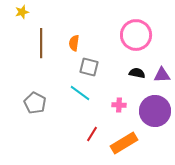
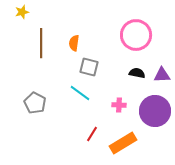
orange rectangle: moved 1 px left
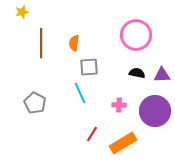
gray square: rotated 18 degrees counterclockwise
cyan line: rotated 30 degrees clockwise
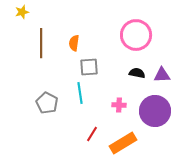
cyan line: rotated 15 degrees clockwise
gray pentagon: moved 12 px right
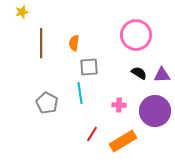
black semicircle: moved 2 px right; rotated 21 degrees clockwise
orange rectangle: moved 2 px up
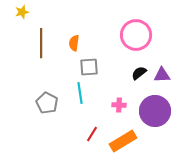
black semicircle: rotated 70 degrees counterclockwise
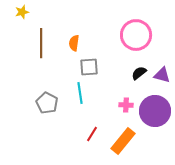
purple triangle: rotated 18 degrees clockwise
pink cross: moved 7 px right
orange rectangle: rotated 20 degrees counterclockwise
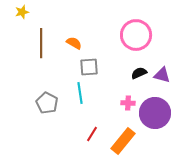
orange semicircle: rotated 112 degrees clockwise
black semicircle: rotated 14 degrees clockwise
pink cross: moved 2 px right, 2 px up
purple circle: moved 2 px down
